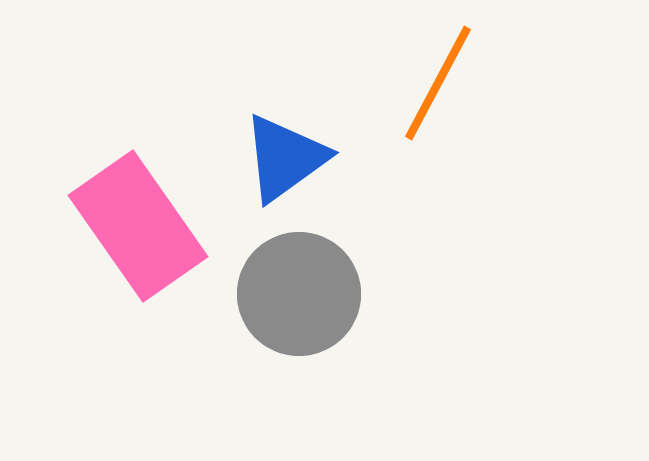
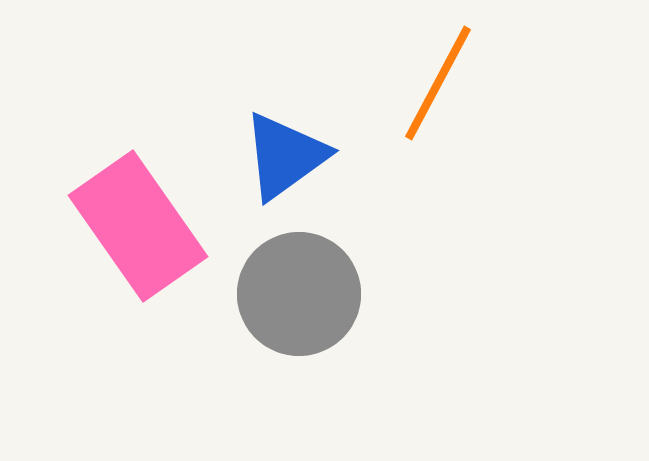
blue triangle: moved 2 px up
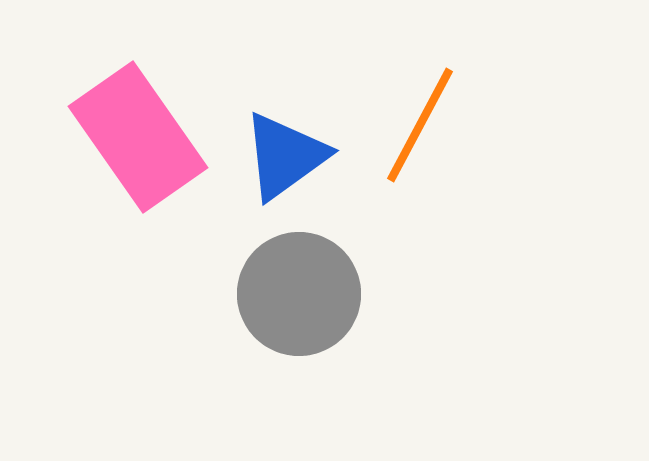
orange line: moved 18 px left, 42 px down
pink rectangle: moved 89 px up
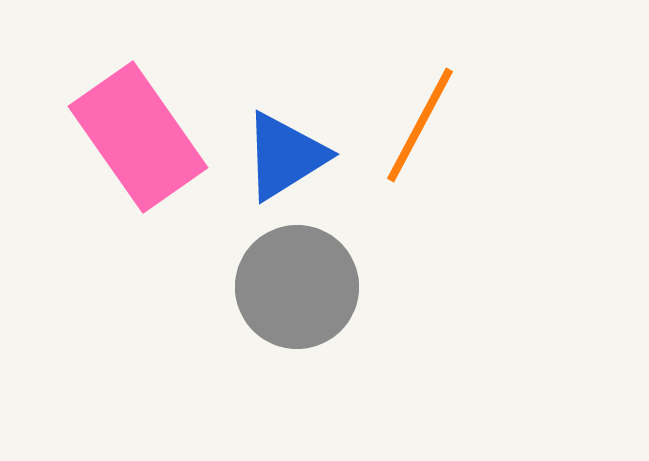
blue triangle: rotated 4 degrees clockwise
gray circle: moved 2 px left, 7 px up
